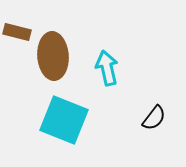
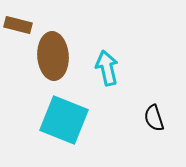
brown rectangle: moved 1 px right, 7 px up
black semicircle: rotated 124 degrees clockwise
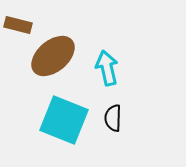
brown ellipse: rotated 54 degrees clockwise
black semicircle: moved 41 px left; rotated 20 degrees clockwise
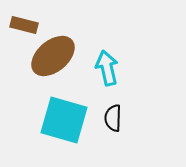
brown rectangle: moved 6 px right
cyan square: rotated 6 degrees counterclockwise
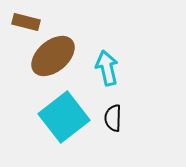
brown rectangle: moved 2 px right, 3 px up
cyan square: moved 3 px up; rotated 36 degrees clockwise
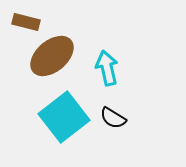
brown ellipse: moved 1 px left
black semicircle: rotated 60 degrees counterclockwise
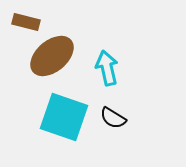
cyan square: rotated 33 degrees counterclockwise
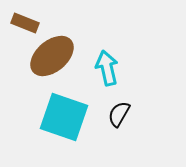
brown rectangle: moved 1 px left, 1 px down; rotated 8 degrees clockwise
black semicircle: moved 6 px right, 4 px up; rotated 88 degrees clockwise
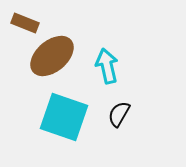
cyan arrow: moved 2 px up
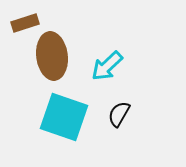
brown rectangle: rotated 40 degrees counterclockwise
brown ellipse: rotated 57 degrees counterclockwise
cyan arrow: rotated 120 degrees counterclockwise
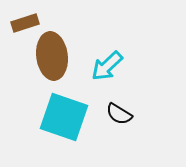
black semicircle: rotated 88 degrees counterclockwise
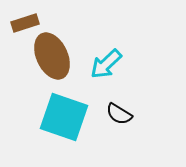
brown ellipse: rotated 18 degrees counterclockwise
cyan arrow: moved 1 px left, 2 px up
